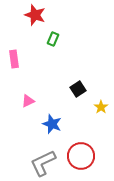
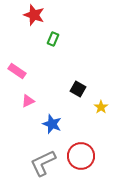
red star: moved 1 px left
pink rectangle: moved 3 px right, 12 px down; rotated 48 degrees counterclockwise
black square: rotated 28 degrees counterclockwise
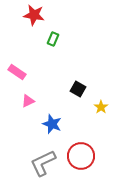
red star: rotated 10 degrees counterclockwise
pink rectangle: moved 1 px down
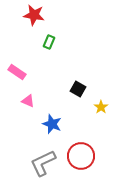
green rectangle: moved 4 px left, 3 px down
pink triangle: rotated 48 degrees clockwise
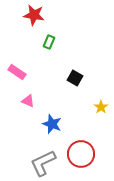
black square: moved 3 px left, 11 px up
red circle: moved 2 px up
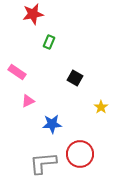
red star: moved 1 px left, 1 px up; rotated 20 degrees counterclockwise
pink triangle: rotated 48 degrees counterclockwise
blue star: rotated 24 degrees counterclockwise
red circle: moved 1 px left
gray L-shape: rotated 20 degrees clockwise
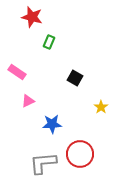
red star: moved 1 px left, 3 px down; rotated 25 degrees clockwise
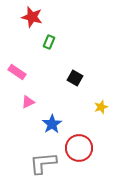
pink triangle: moved 1 px down
yellow star: rotated 16 degrees clockwise
blue star: rotated 30 degrees counterclockwise
red circle: moved 1 px left, 6 px up
